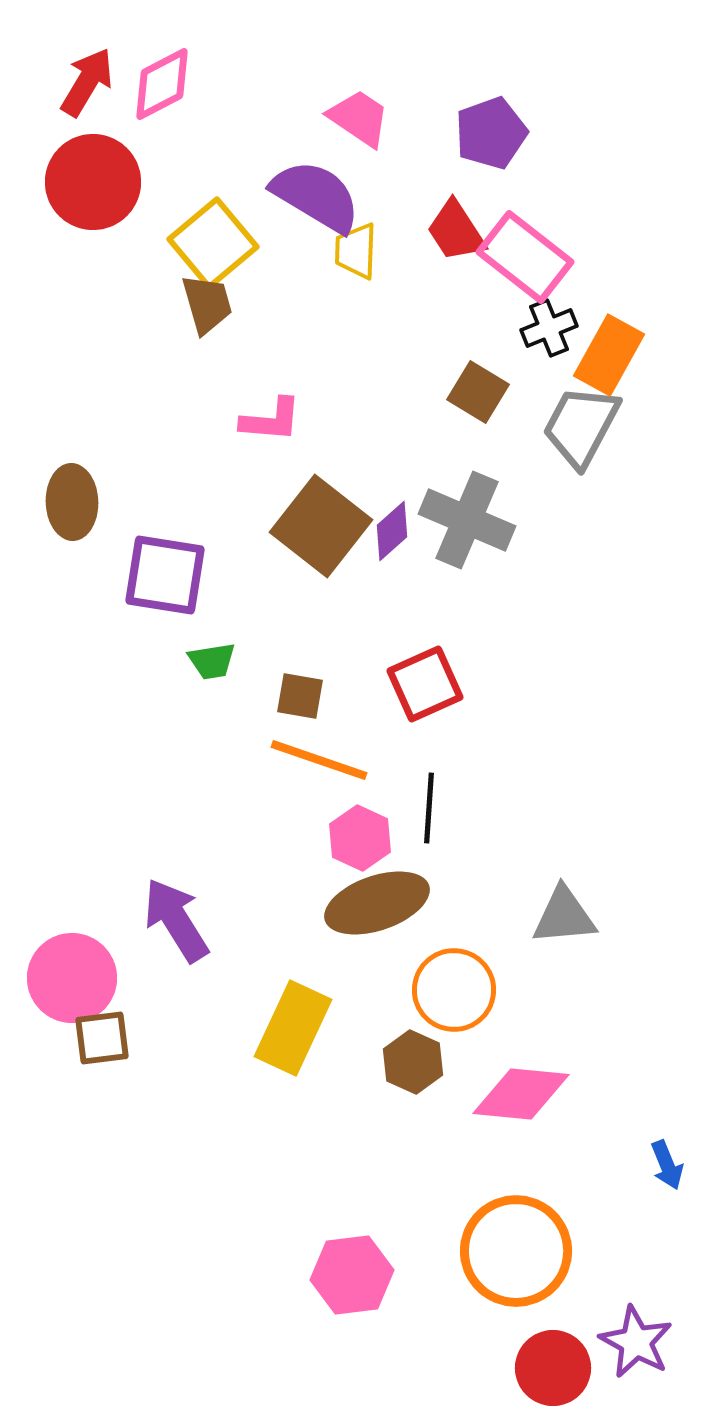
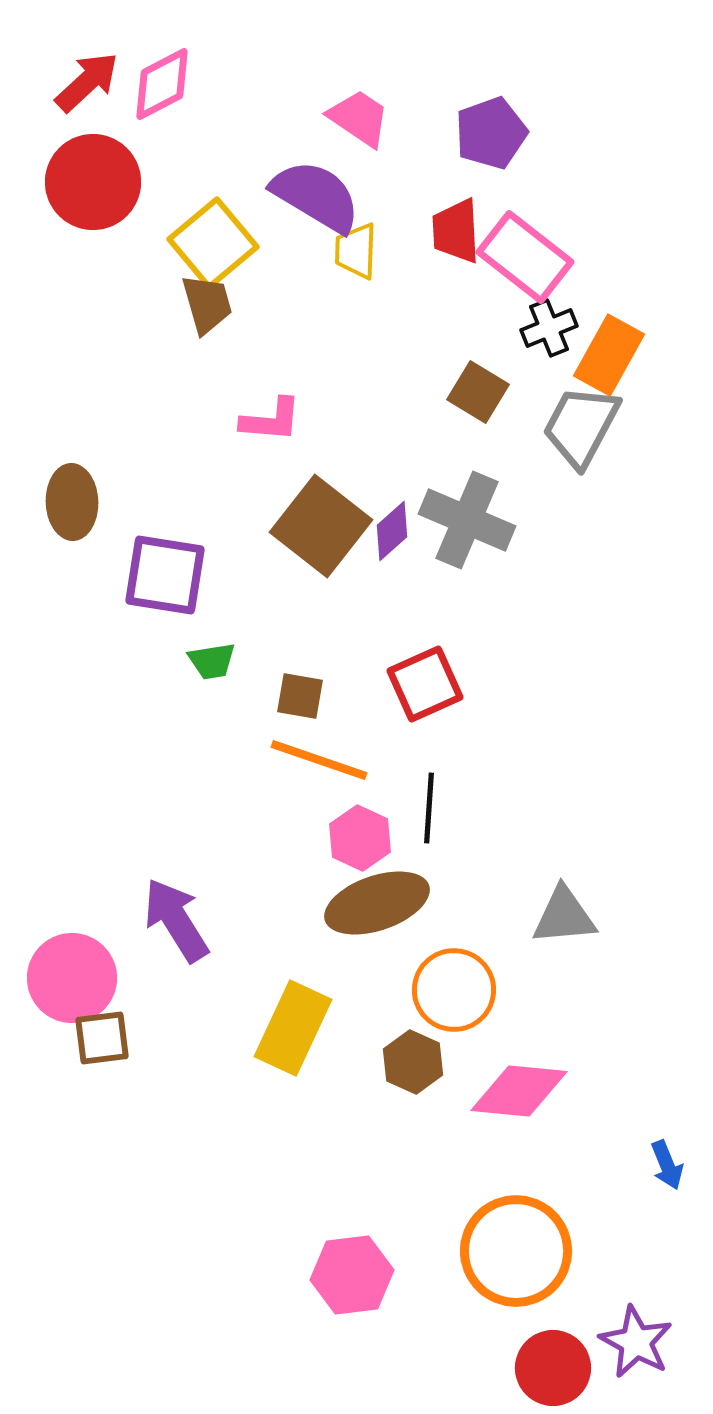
red arrow at (87, 82): rotated 16 degrees clockwise
red trapezoid at (456, 231): rotated 30 degrees clockwise
pink diamond at (521, 1094): moved 2 px left, 3 px up
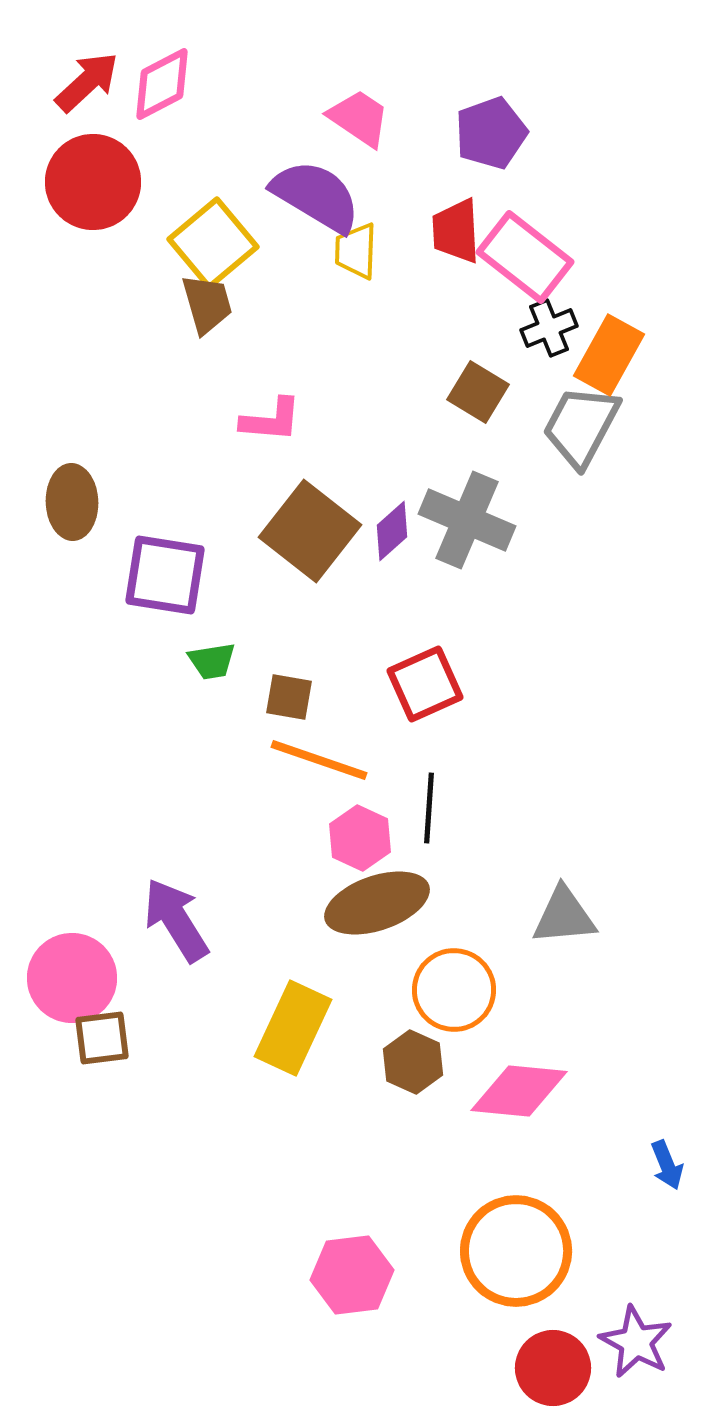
brown square at (321, 526): moved 11 px left, 5 px down
brown square at (300, 696): moved 11 px left, 1 px down
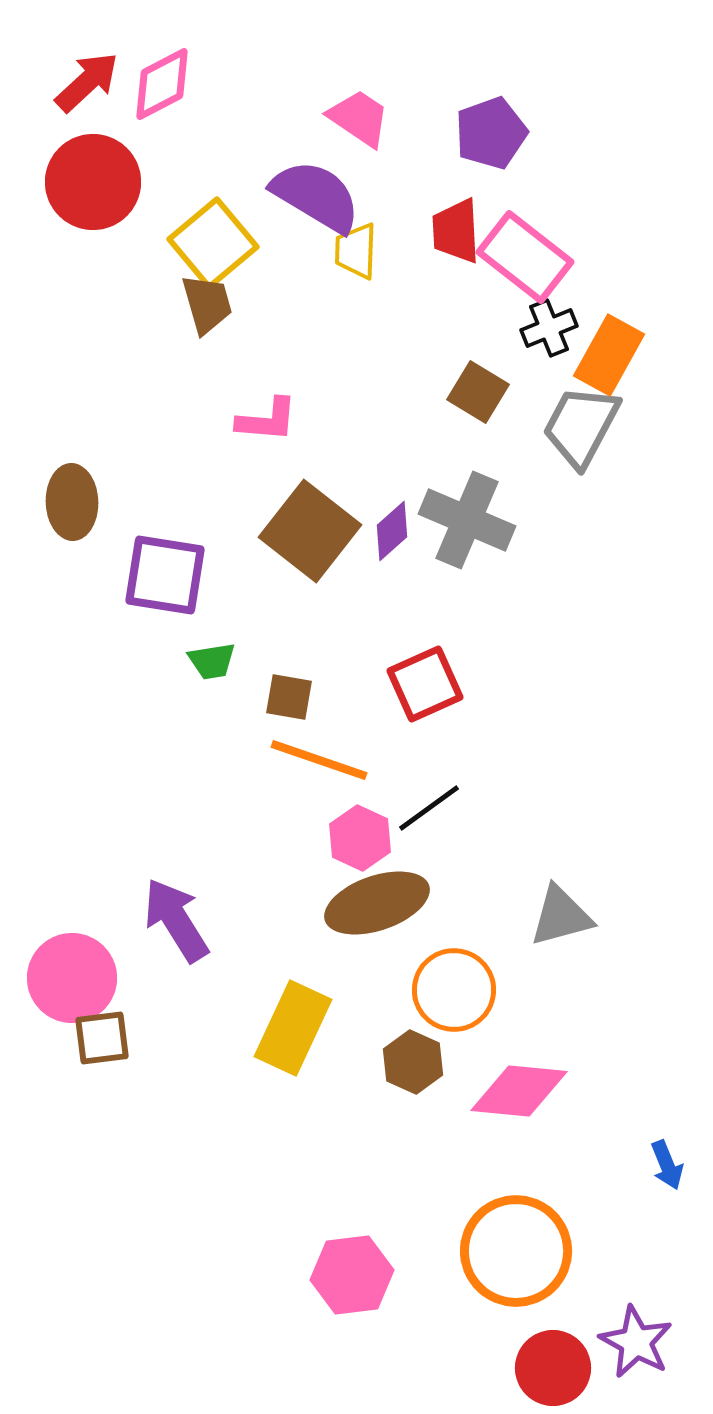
pink L-shape at (271, 420): moved 4 px left
black line at (429, 808): rotated 50 degrees clockwise
gray triangle at (564, 916): moved 3 px left; rotated 10 degrees counterclockwise
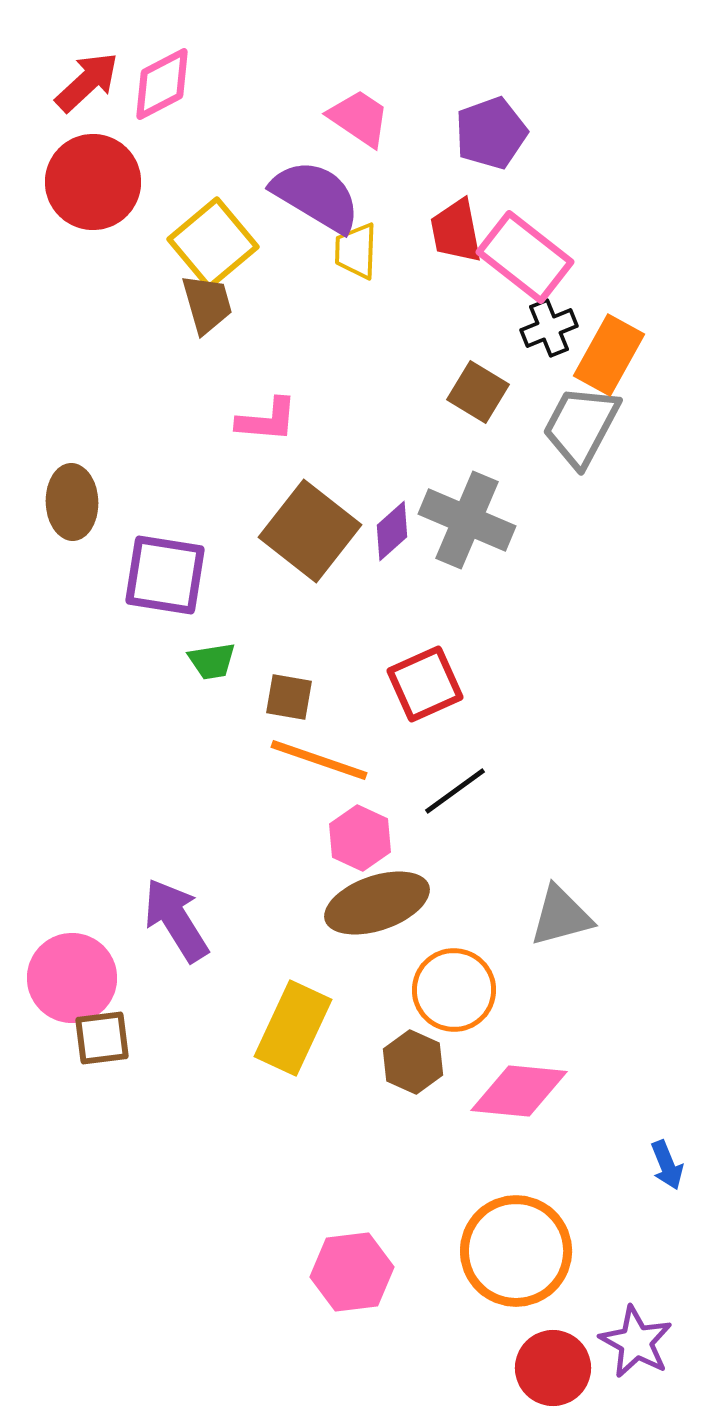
red trapezoid at (456, 231): rotated 8 degrees counterclockwise
black line at (429, 808): moved 26 px right, 17 px up
pink hexagon at (352, 1275): moved 3 px up
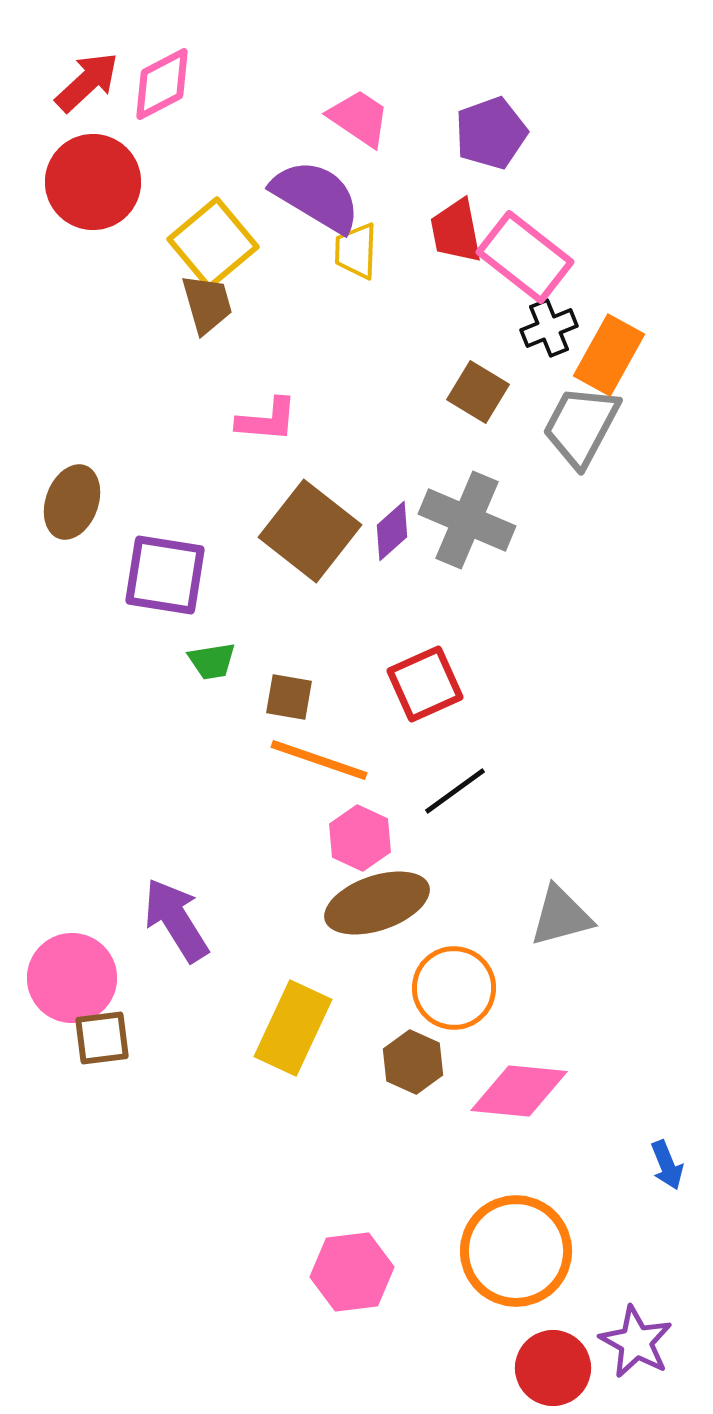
brown ellipse at (72, 502): rotated 22 degrees clockwise
orange circle at (454, 990): moved 2 px up
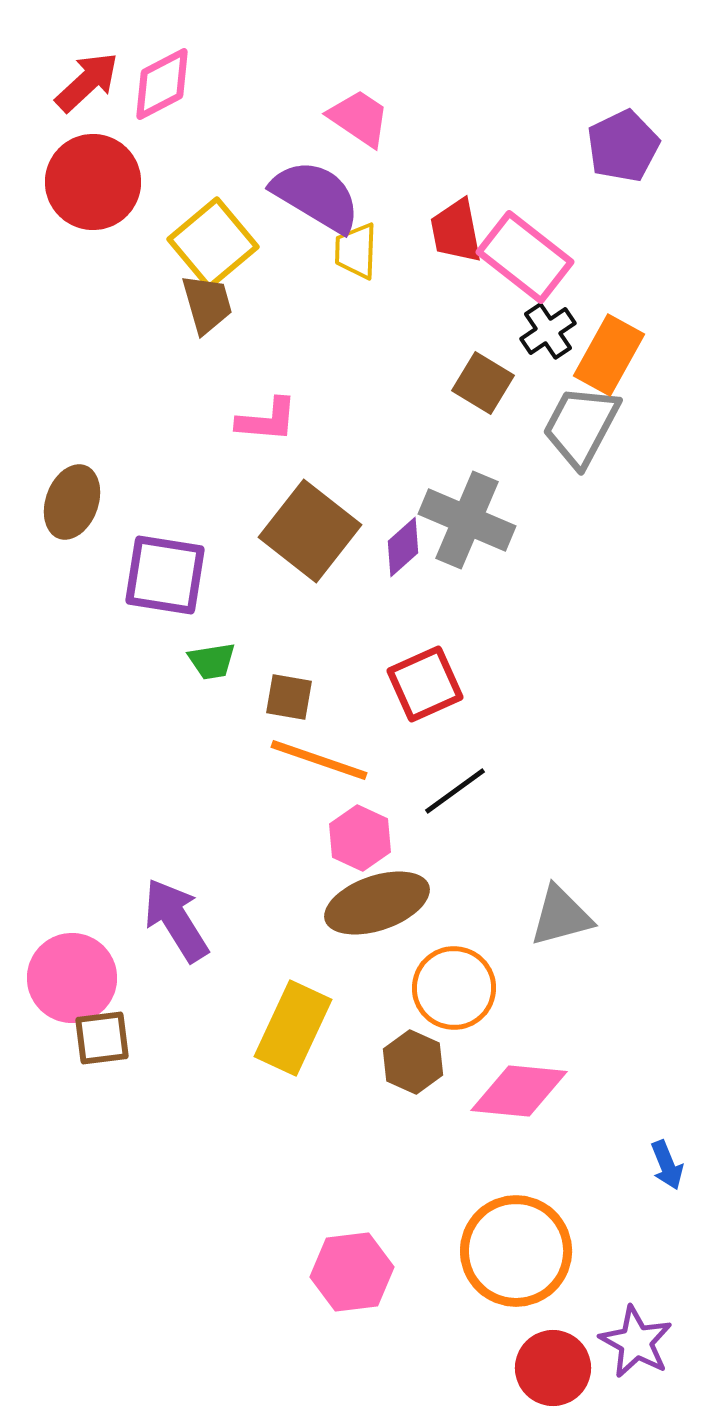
purple pentagon at (491, 133): moved 132 px right, 13 px down; rotated 6 degrees counterclockwise
black cross at (549, 328): moved 1 px left, 3 px down; rotated 12 degrees counterclockwise
brown square at (478, 392): moved 5 px right, 9 px up
purple diamond at (392, 531): moved 11 px right, 16 px down
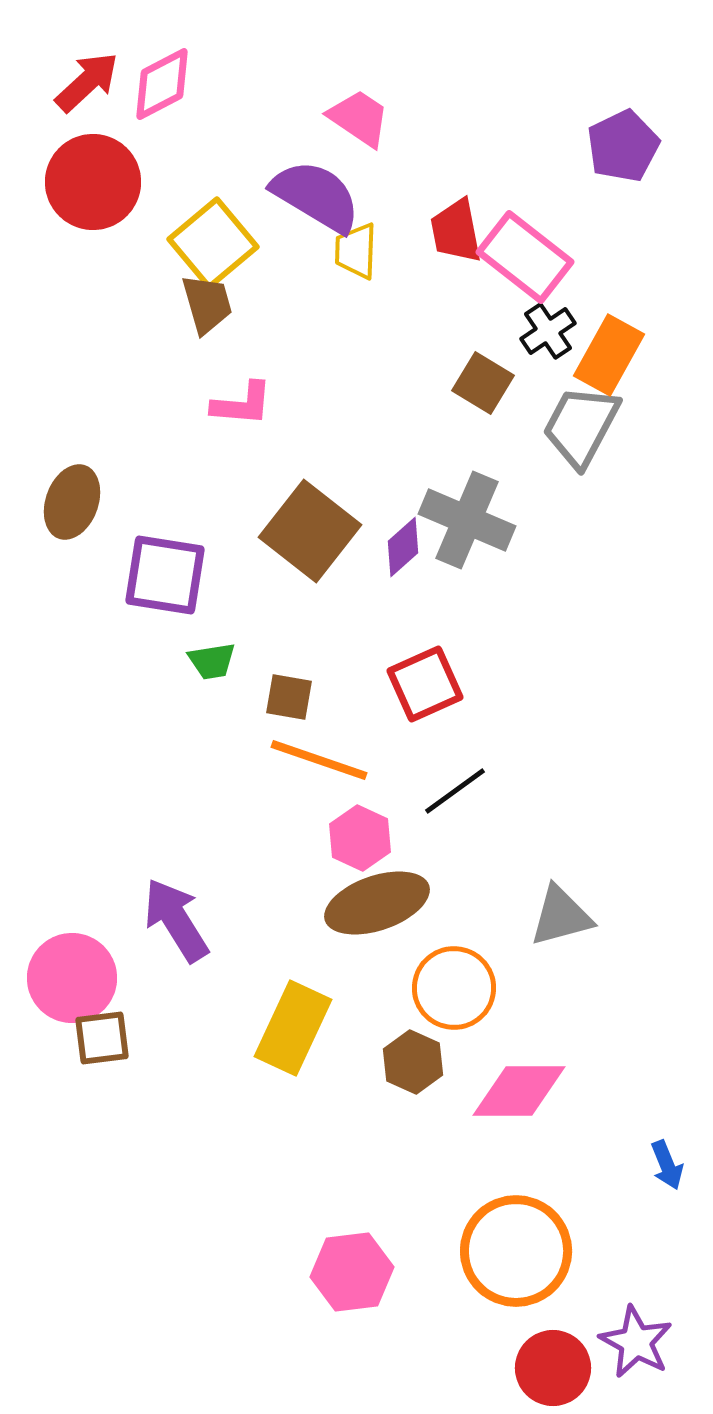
pink L-shape at (267, 420): moved 25 px left, 16 px up
pink diamond at (519, 1091): rotated 6 degrees counterclockwise
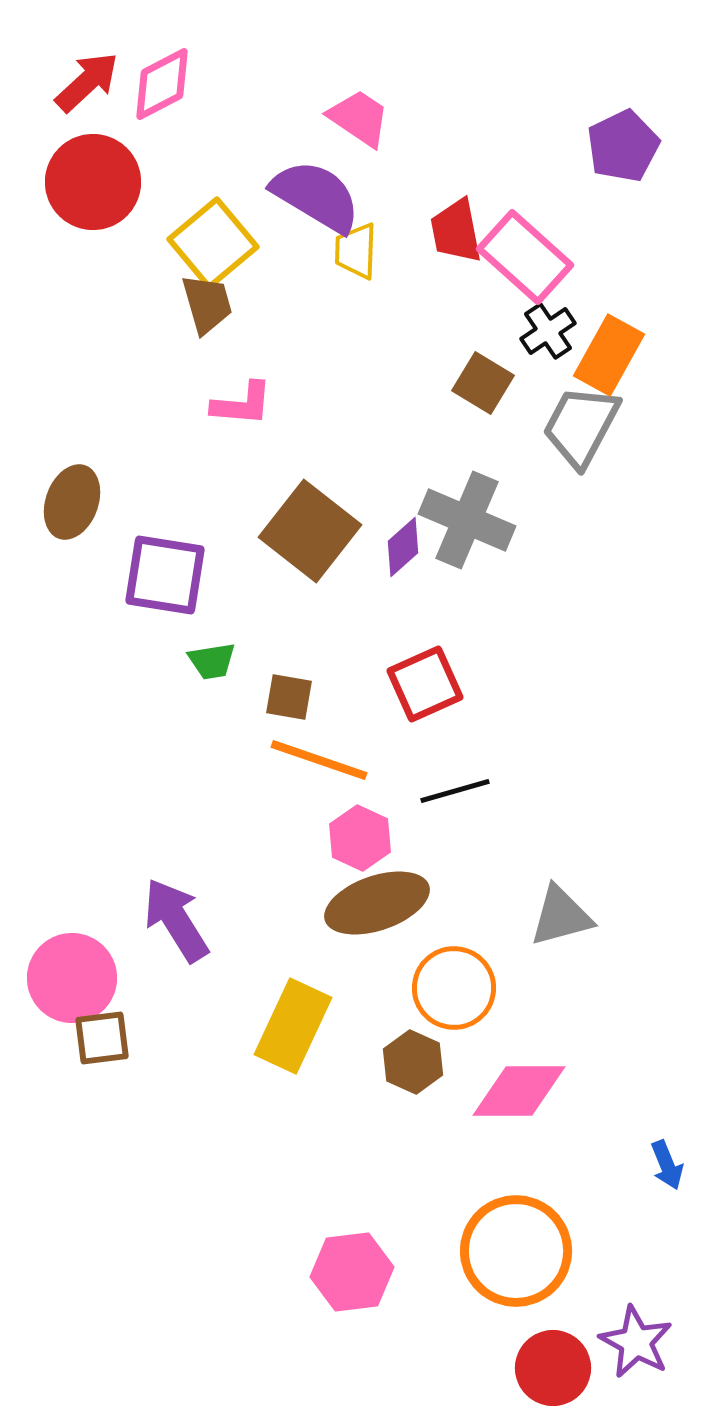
pink rectangle at (525, 257): rotated 4 degrees clockwise
black line at (455, 791): rotated 20 degrees clockwise
yellow rectangle at (293, 1028): moved 2 px up
